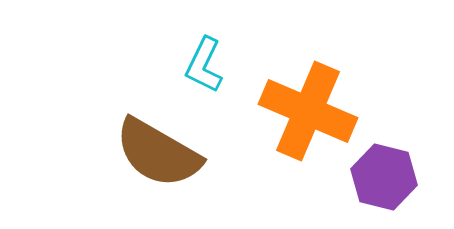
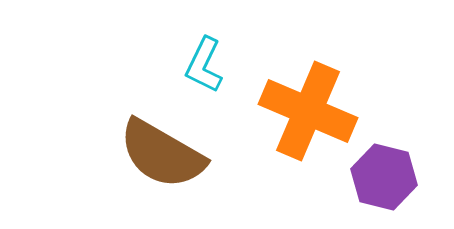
brown semicircle: moved 4 px right, 1 px down
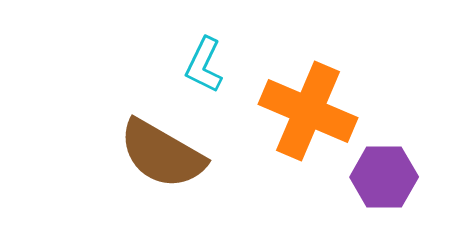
purple hexagon: rotated 14 degrees counterclockwise
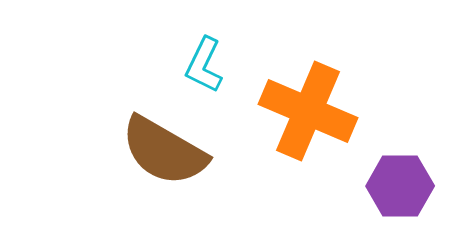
brown semicircle: moved 2 px right, 3 px up
purple hexagon: moved 16 px right, 9 px down
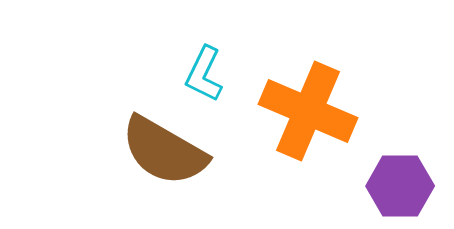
cyan L-shape: moved 9 px down
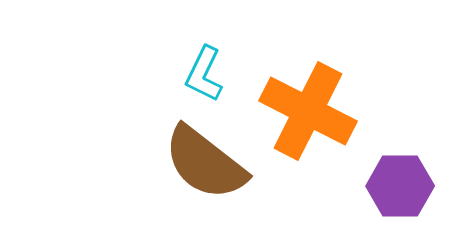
orange cross: rotated 4 degrees clockwise
brown semicircle: moved 41 px right, 12 px down; rotated 8 degrees clockwise
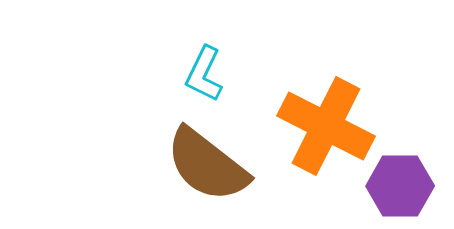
orange cross: moved 18 px right, 15 px down
brown semicircle: moved 2 px right, 2 px down
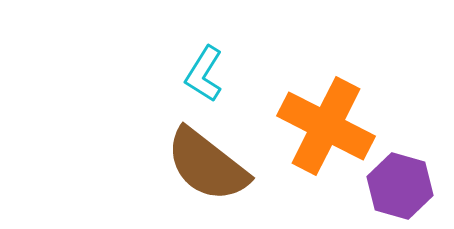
cyan L-shape: rotated 6 degrees clockwise
purple hexagon: rotated 16 degrees clockwise
